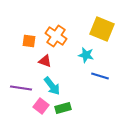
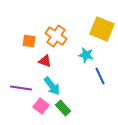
blue line: rotated 48 degrees clockwise
green rectangle: rotated 63 degrees clockwise
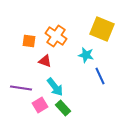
cyan arrow: moved 3 px right, 1 px down
pink square: moved 1 px left, 1 px up; rotated 21 degrees clockwise
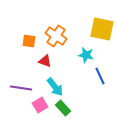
yellow square: rotated 10 degrees counterclockwise
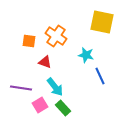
yellow square: moved 7 px up
red triangle: moved 1 px down
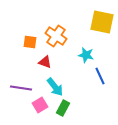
orange square: moved 1 px right, 1 px down
green rectangle: rotated 70 degrees clockwise
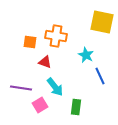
orange cross: rotated 25 degrees counterclockwise
cyan star: rotated 14 degrees clockwise
green rectangle: moved 13 px right, 1 px up; rotated 21 degrees counterclockwise
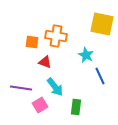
yellow square: moved 2 px down
orange square: moved 2 px right
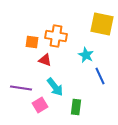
red triangle: moved 2 px up
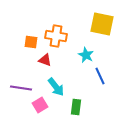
orange square: moved 1 px left
cyan arrow: moved 1 px right
